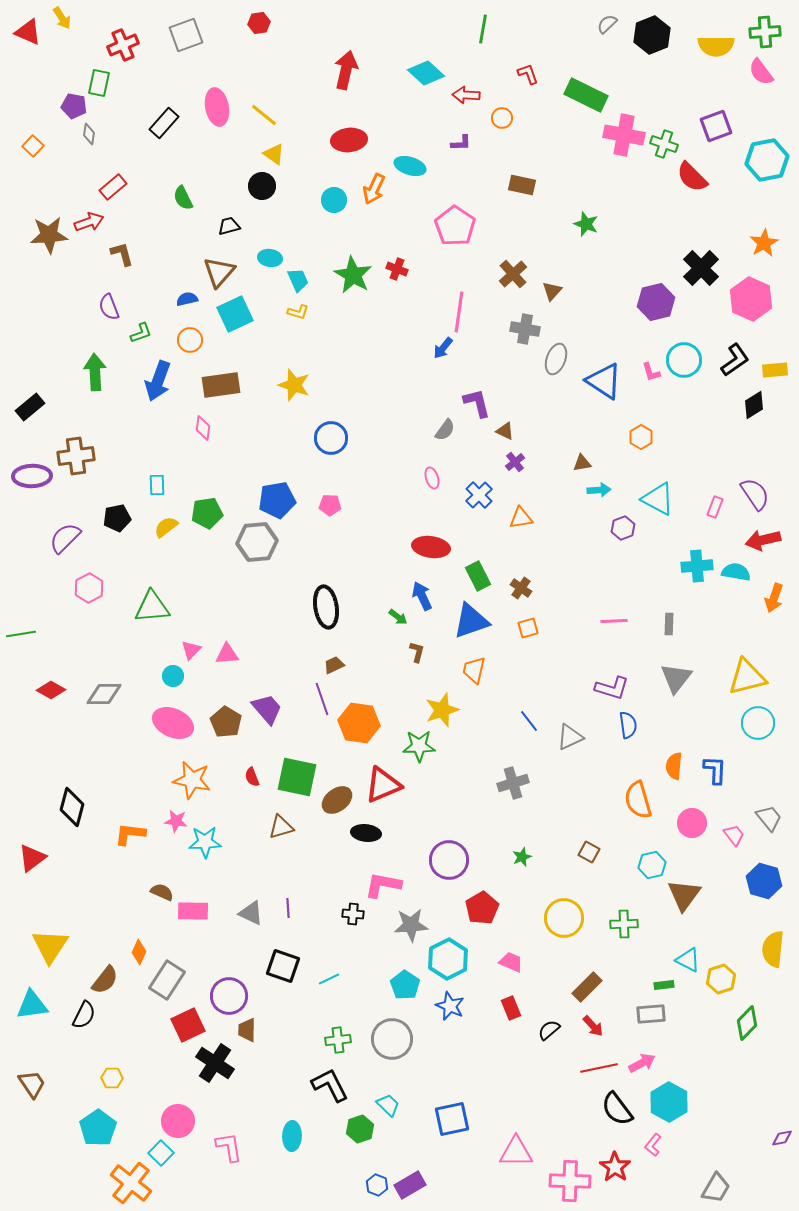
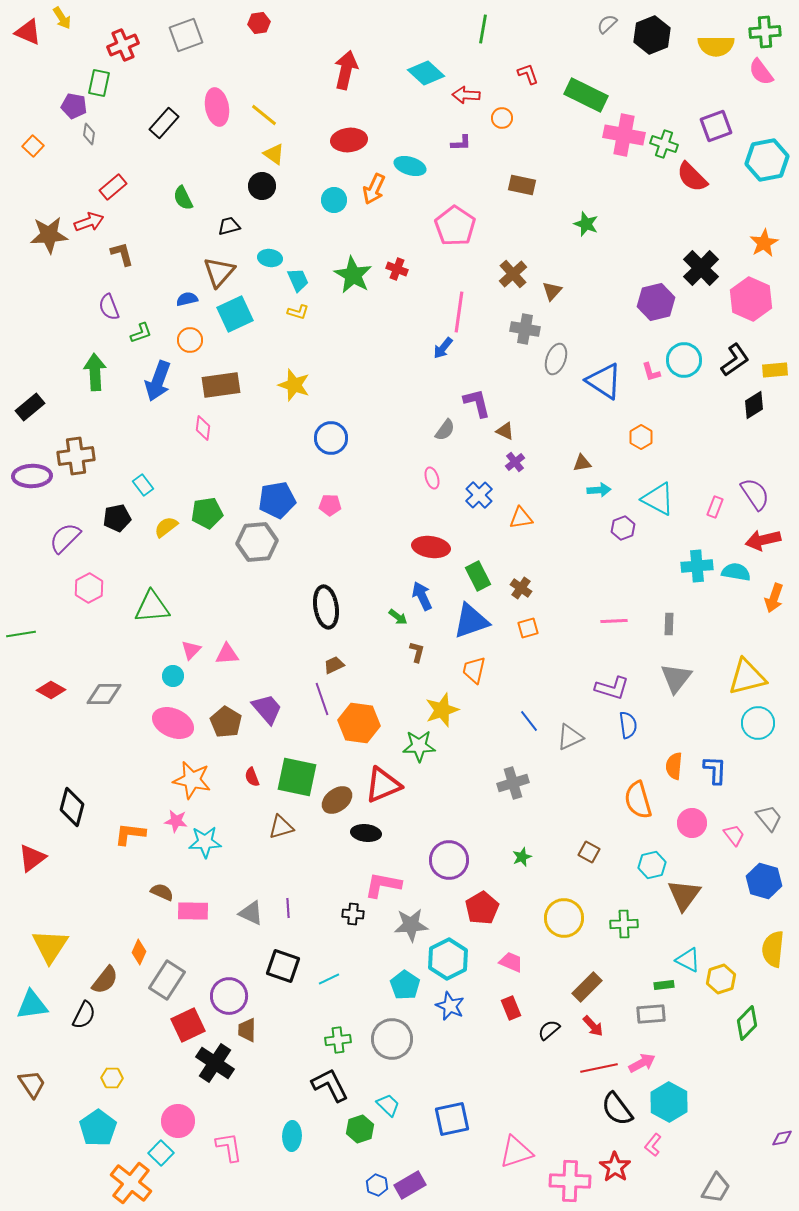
cyan rectangle at (157, 485): moved 14 px left; rotated 35 degrees counterclockwise
pink triangle at (516, 1152): rotated 18 degrees counterclockwise
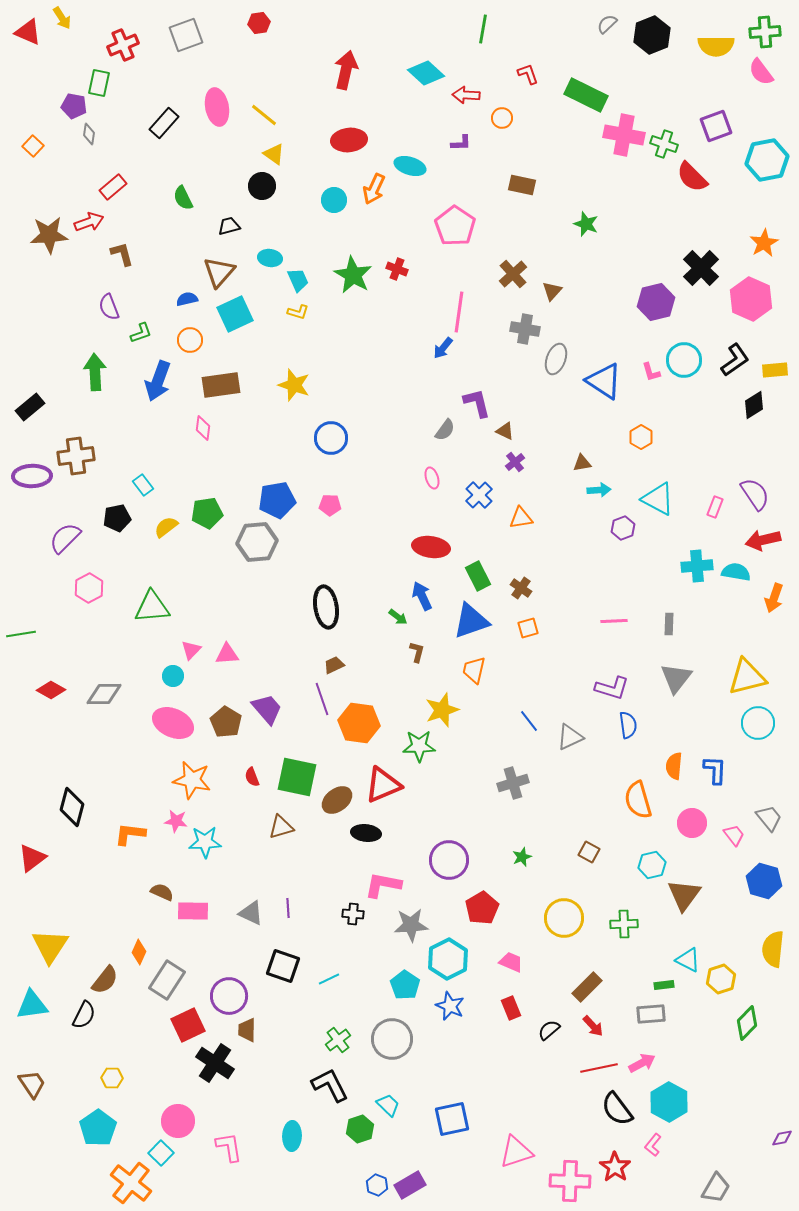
green cross at (338, 1040): rotated 30 degrees counterclockwise
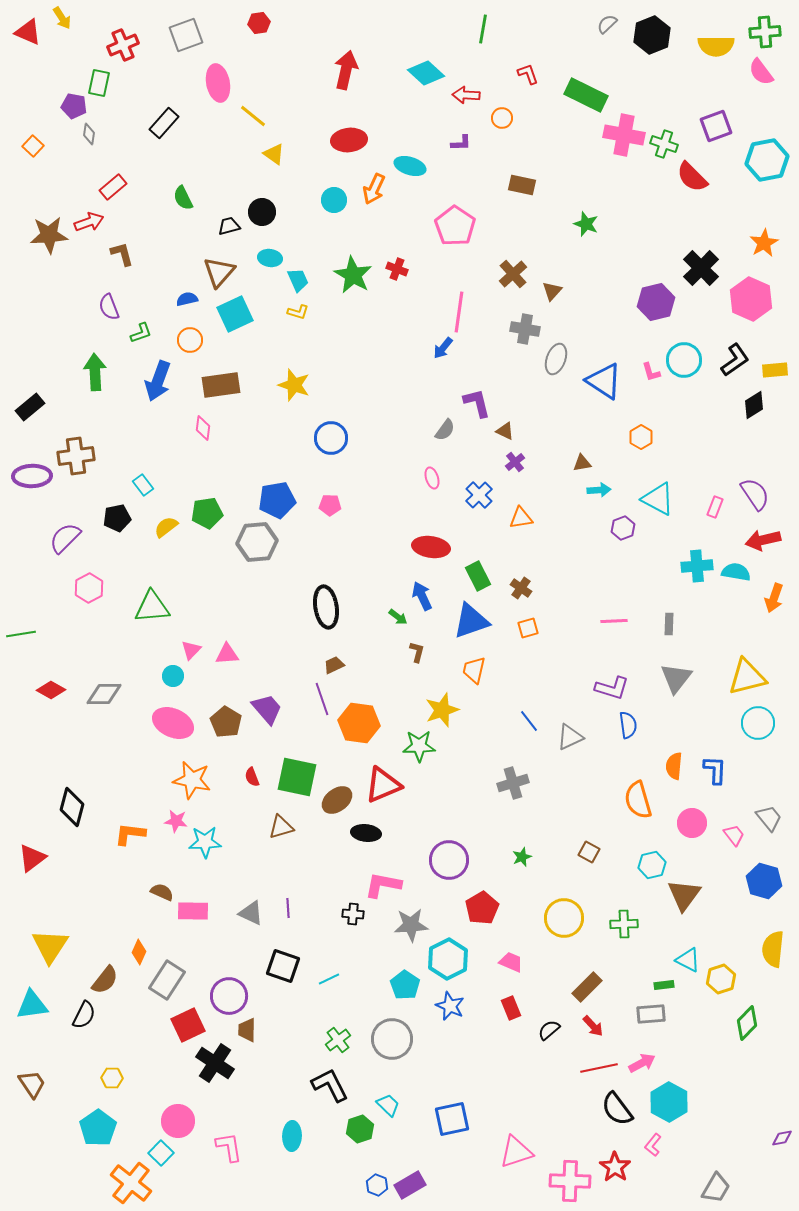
pink ellipse at (217, 107): moved 1 px right, 24 px up
yellow line at (264, 115): moved 11 px left, 1 px down
black circle at (262, 186): moved 26 px down
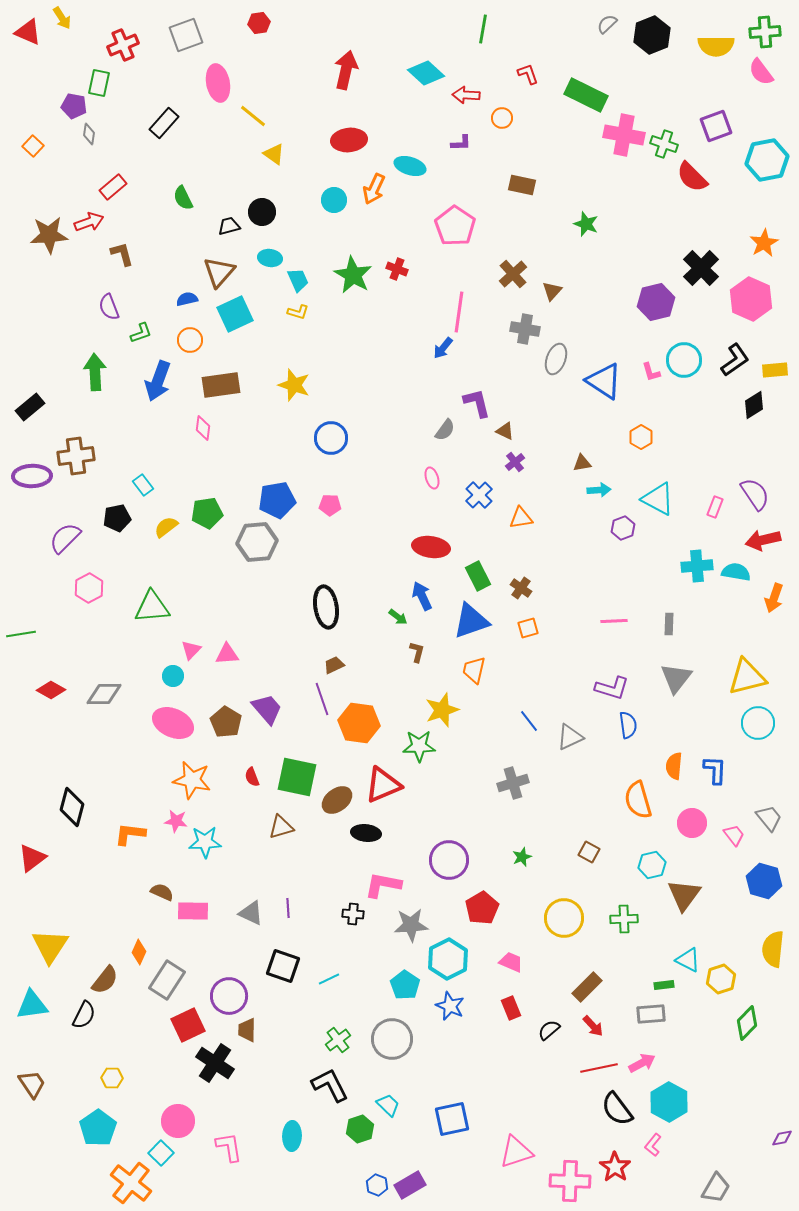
green cross at (624, 924): moved 5 px up
